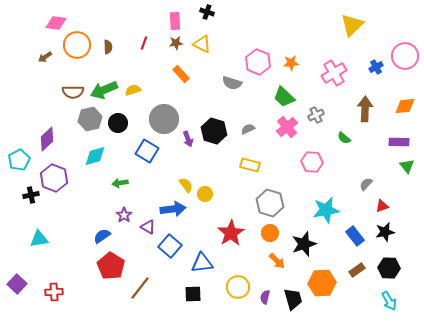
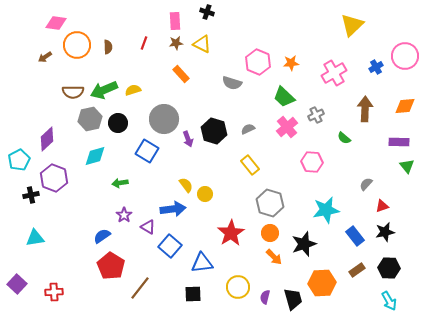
yellow rectangle at (250, 165): rotated 36 degrees clockwise
cyan triangle at (39, 239): moved 4 px left, 1 px up
orange arrow at (277, 261): moved 3 px left, 4 px up
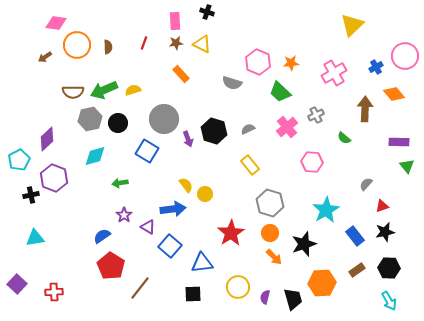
green trapezoid at (284, 97): moved 4 px left, 5 px up
orange diamond at (405, 106): moved 11 px left, 12 px up; rotated 55 degrees clockwise
cyan star at (326, 210): rotated 20 degrees counterclockwise
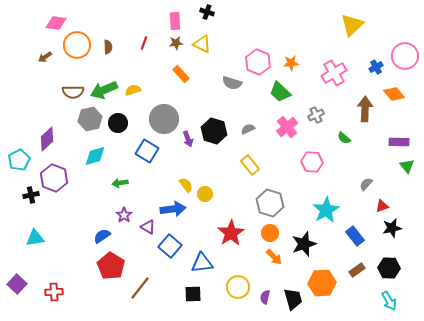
black star at (385, 232): moved 7 px right, 4 px up
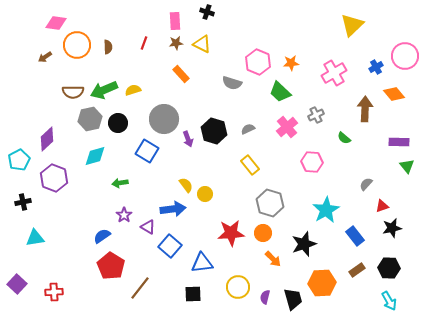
black cross at (31, 195): moved 8 px left, 7 px down
red star at (231, 233): rotated 28 degrees clockwise
orange circle at (270, 233): moved 7 px left
orange arrow at (274, 257): moved 1 px left, 2 px down
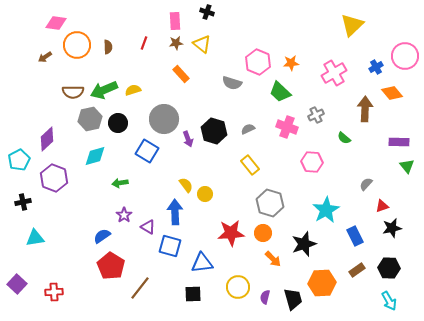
yellow triangle at (202, 44): rotated 12 degrees clockwise
orange diamond at (394, 94): moved 2 px left, 1 px up
pink cross at (287, 127): rotated 30 degrees counterclockwise
blue arrow at (173, 209): moved 2 px right, 3 px down; rotated 85 degrees counterclockwise
blue rectangle at (355, 236): rotated 12 degrees clockwise
blue square at (170, 246): rotated 25 degrees counterclockwise
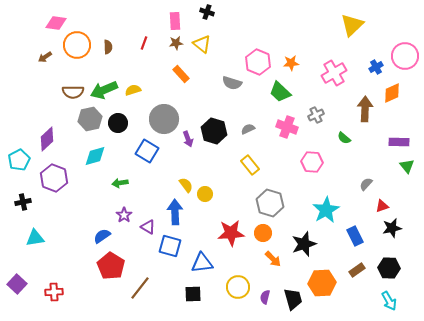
orange diamond at (392, 93): rotated 75 degrees counterclockwise
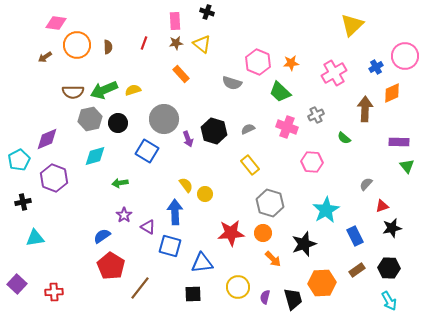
purple diamond at (47, 139): rotated 20 degrees clockwise
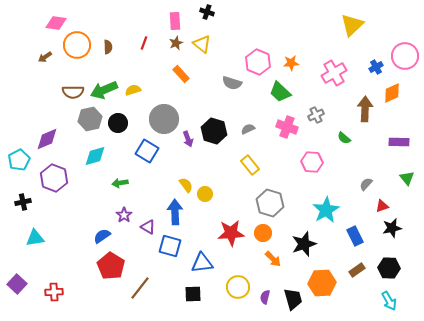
brown star at (176, 43): rotated 16 degrees counterclockwise
green triangle at (407, 166): moved 12 px down
